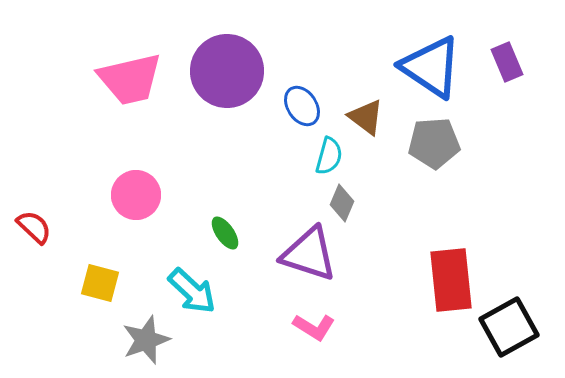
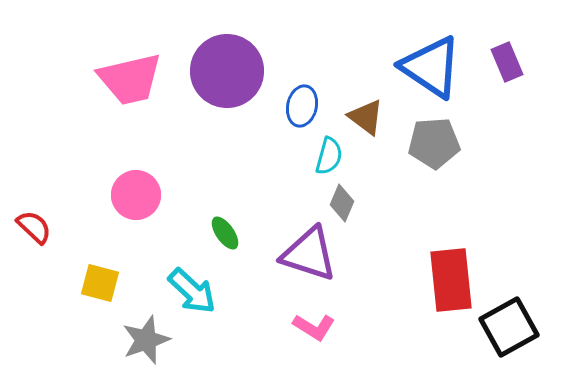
blue ellipse: rotated 45 degrees clockwise
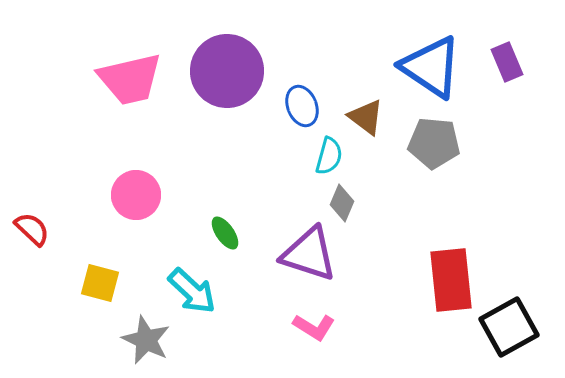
blue ellipse: rotated 33 degrees counterclockwise
gray pentagon: rotated 9 degrees clockwise
red semicircle: moved 2 px left, 2 px down
gray star: rotated 27 degrees counterclockwise
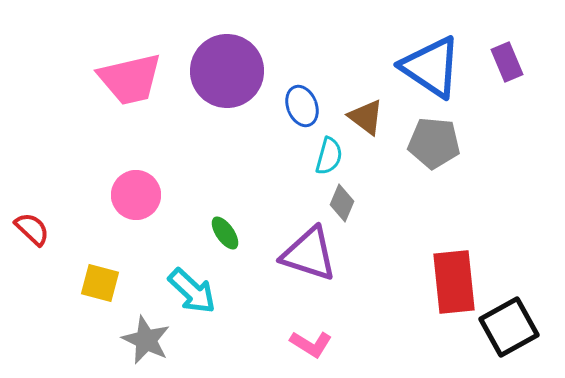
red rectangle: moved 3 px right, 2 px down
pink L-shape: moved 3 px left, 17 px down
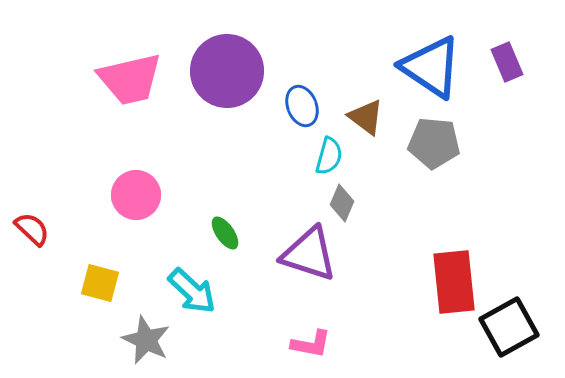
pink L-shape: rotated 21 degrees counterclockwise
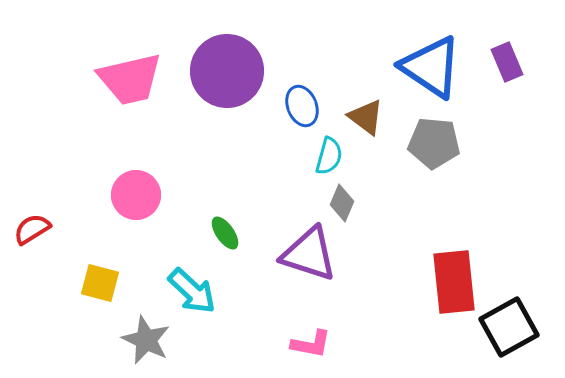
red semicircle: rotated 75 degrees counterclockwise
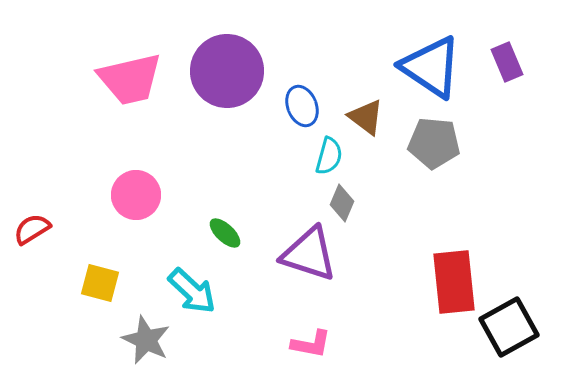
green ellipse: rotated 12 degrees counterclockwise
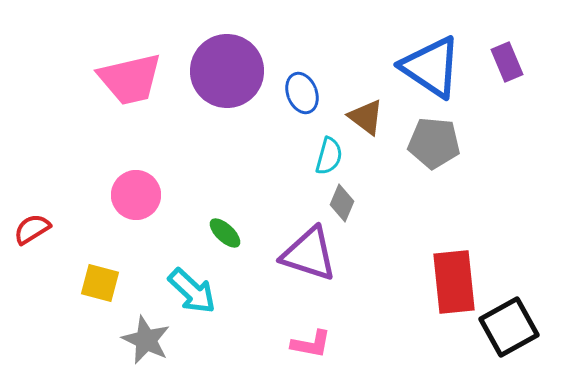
blue ellipse: moved 13 px up
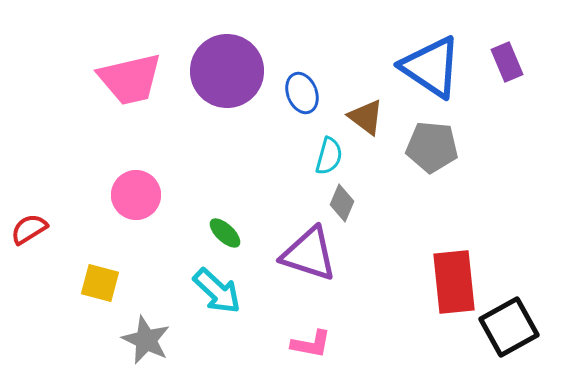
gray pentagon: moved 2 px left, 4 px down
red semicircle: moved 3 px left
cyan arrow: moved 25 px right
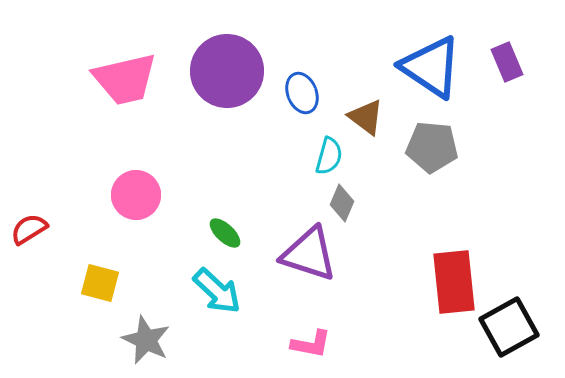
pink trapezoid: moved 5 px left
